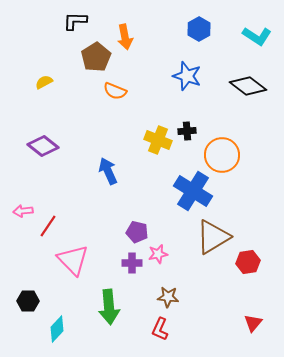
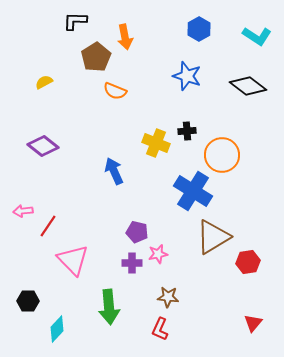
yellow cross: moved 2 px left, 3 px down
blue arrow: moved 6 px right
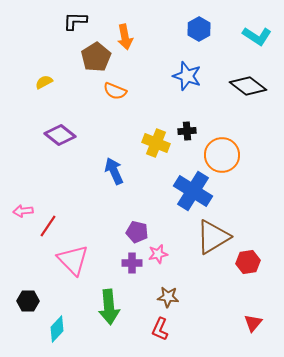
purple diamond: moved 17 px right, 11 px up
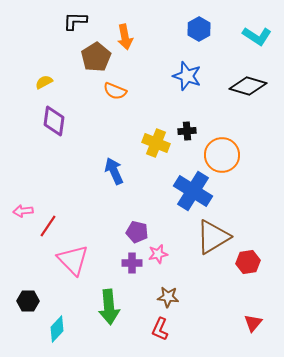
black diamond: rotated 21 degrees counterclockwise
purple diamond: moved 6 px left, 14 px up; rotated 60 degrees clockwise
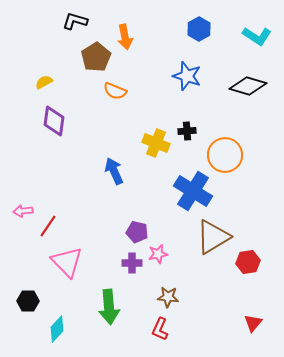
black L-shape: rotated 15 degrees clockwise
orange circle: moved 3 px right
pink triangle: moved 6 px left, 2 px down
